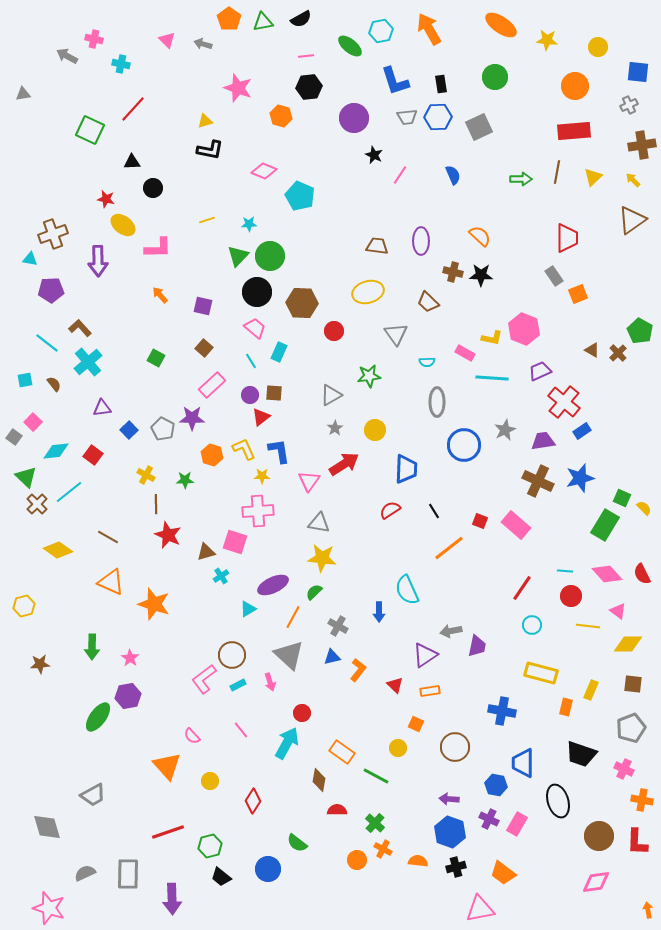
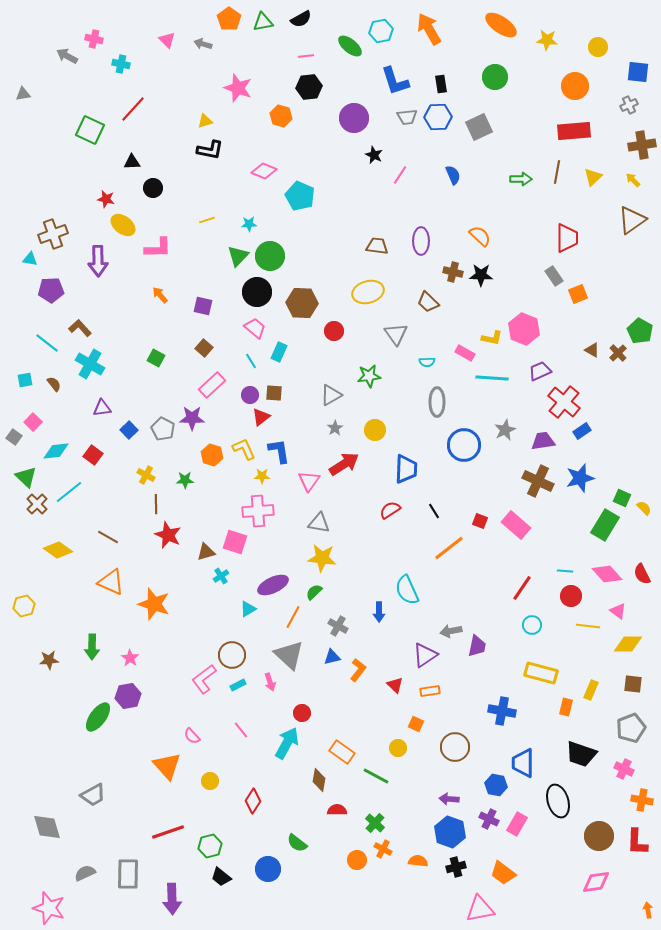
cyan cross at (88, 362): moved 2 px right, 2 px down; rotated 20 degrees counterclockwise
brown star at (40, 664): moved 9 px right, 4 px up
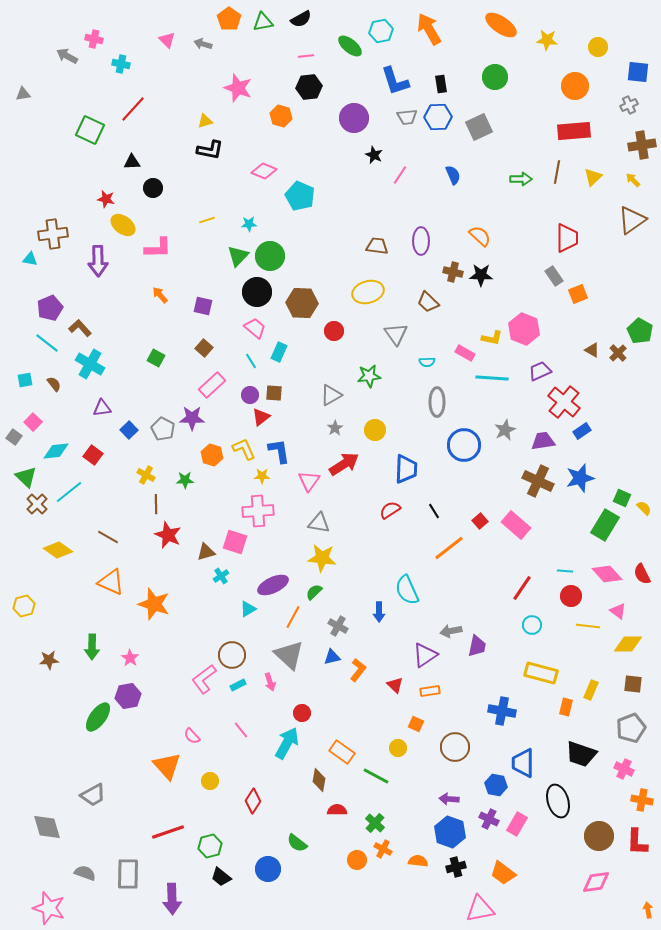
brown cross at (53, 234): rotated 12 degrees clockwise
purple pentagon at (51, 290): moved 1 px left, 18 px down; rotated 20 degrees counterclockwise
red square at (480, 521): rotated 28 degrees clockwise
gray semicircle at (85, 873): rotated 45 degrees clockwise
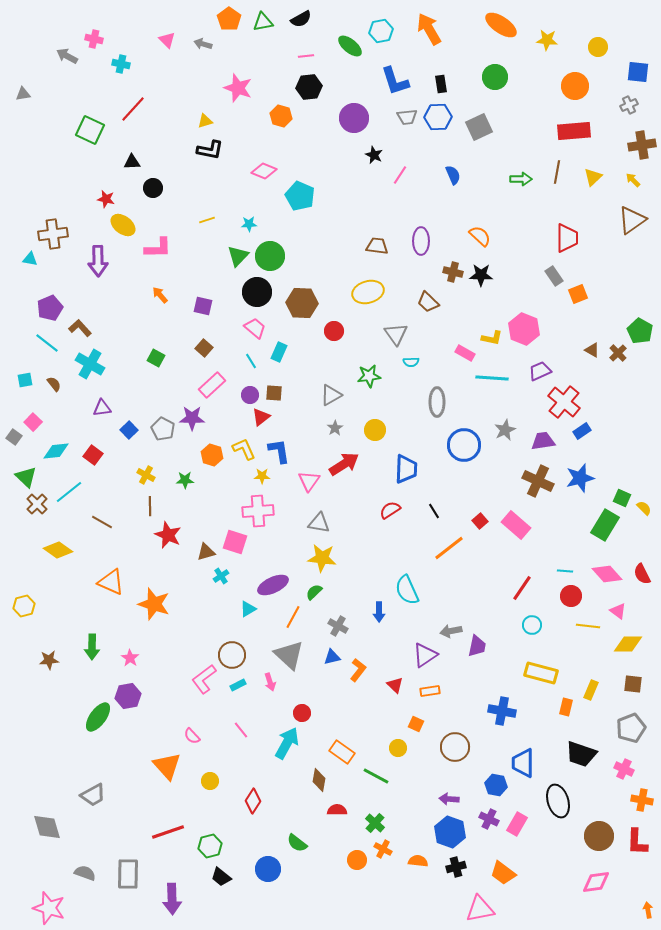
cyan semicircle at (427, 362): moved 16 px left
brown line at (156, 504): moved 6 px left, 2 px down
brown line at (108, 537): moved 6 px left, 15 px up
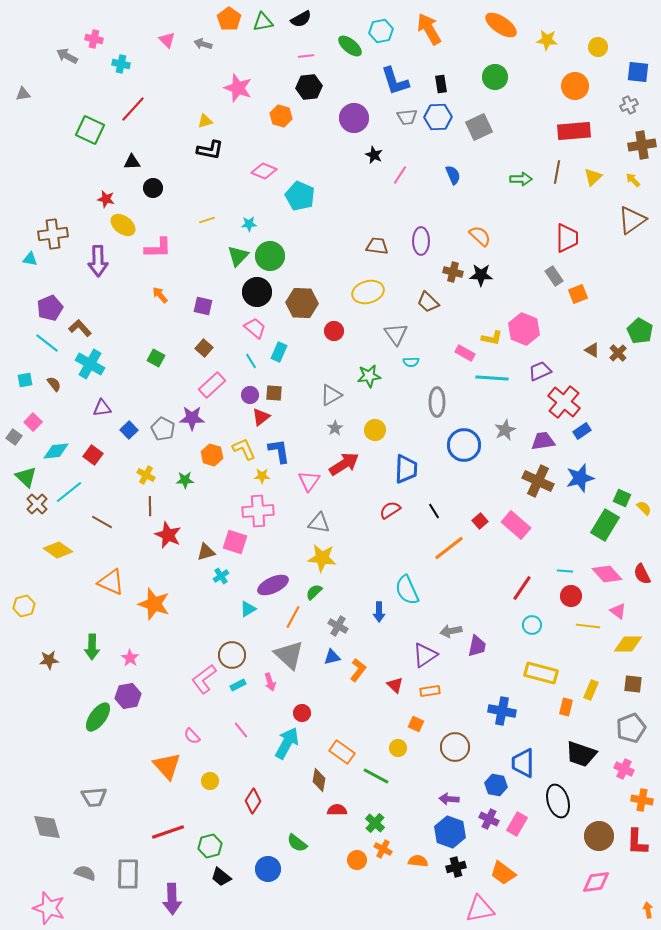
gray trapezoid at (93, 795): moved 1 px right, 2 px down; rotated 24 degrees clockwise
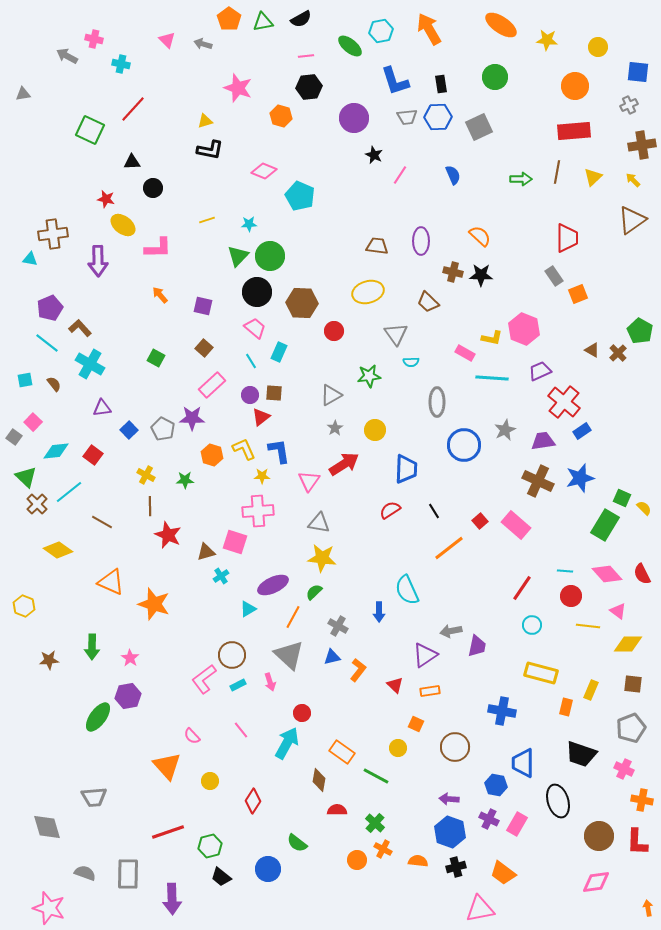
yellow hexagon at (24, 606): rotated 25 degrees counterclockwise
orange arrow at (648, 910): moved 2 px up
